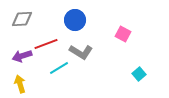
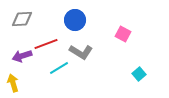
yellow arrow: moved 7 px left, 1 px up
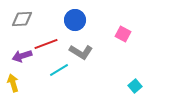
cyan line: moved 2 px down
cyan square: moved 4 px left, 12 px down
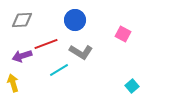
gray diamond: moved 1 px down
cyan square: moved 3 px left
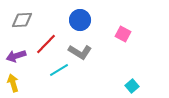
blue circle: moved 5 px right
red line: rotated 25 degrees counterclockwise
gray L-shape: moved 1 px left
purple arrow: moved 6 px left
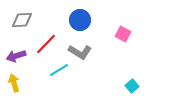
yellow arrow: moved 1 px right
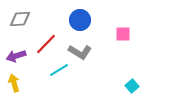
gray diamond: moved 2 px left, 1 px up
pink square: rotated 28 degrees counterclockwise
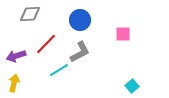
gray diamond: moved 10 px right, 5 px up
gray L-shape: rotated 60 degrees counterclockwise
yellow arrow: rotated 30 degrees clockwise
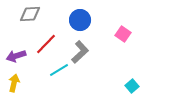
pink square: rotated 35 degrees clockwise
gray L-shape: rotated 15 degrees counterclockwise
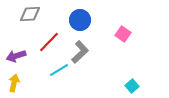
red line: moved 3 px right, 2 px up
